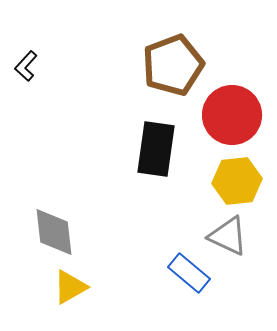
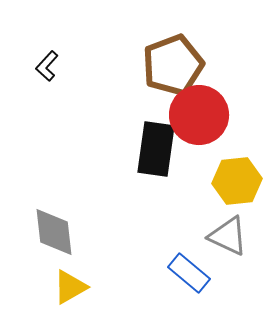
black L-shape: moved 21 px right
red circle: moved 33 px left
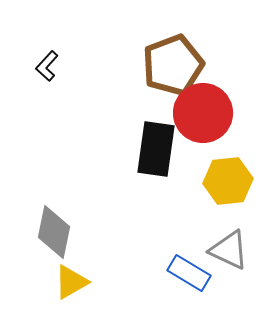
red circle: moved 4 px right, 2 px up
yellow hexagon: moved 9 px left
gray diamond: rotated 18 degrees clockwise
gray triangle: moved 1 px right, 14 px down
blue rectangle: rotated 9 degrees counterclockwise
yellow triangle: moved 1 px right, 5 px up
